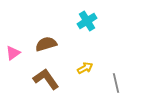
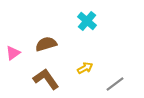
cyan cross: rotated 18 degrees counterclockwise
gray line: moved 1 px left, 1 px down; rotated 66 degrees clockwise
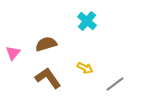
pink triangle: rotated 14 degrees counterclockwise
yellow arrow: rotated 56 degrees clockwise
brown L-shape: moved 2 px right, 1 px up
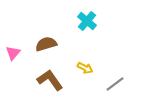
brown L-shape: moved 2 px right, 2 px down
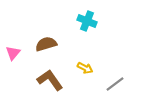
cyan cross: rotated 18 degrees counterclockwise
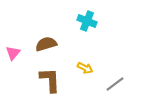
brown L-shape: rotated 32 degrees clockwise
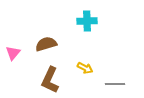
cyan cross: rotated 24 degrees counterclockwise
brown L-shape: rotated 152 degrees counterclockwise
gray line: rotated 36 degrees clockwise
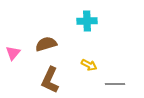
yellow arrow: moved 4 px right, 3 px up
